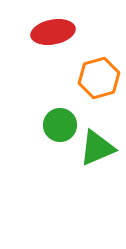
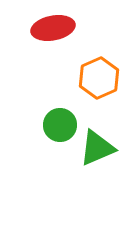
red ellipse: moved 4 px up
orange hexagon: rotated 9 degrees counterclockwise
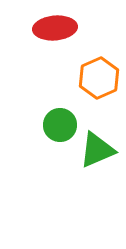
red ellipse: moved 2 px right; rotated 6 degrees clockwise
green triangle: moved 2 px down
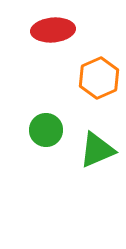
red ellipse: moved 2 px left, 2 px down
green circle: moved 14 px left, 5 px down
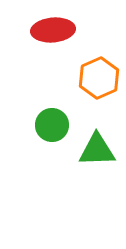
green circle: moved 6 px right, 5 px up
green triangle: rotated 21 degrees clockwise
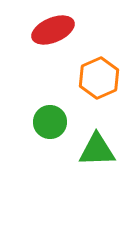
red ellipse: rotated 18 degrees counterclockwise
green circle: moved 2 px left, 3 px up
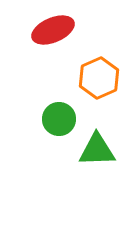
green circle: moved 9 px right, 3 px up
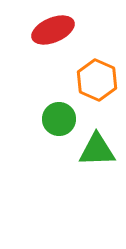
orange hexagon: moved 2 px left, 2 px down; rotated 12 degrees counterclockwise
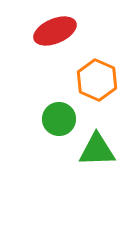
red ellipse: moved 2 px right, 1 px down
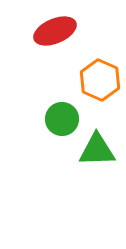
orange hexagon: moved 3 px right
green circle: moved 3 px right
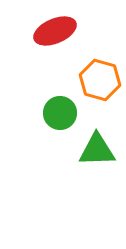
orange hexagon: rotated 9 degrees counterclockwise
green circle: moved 2 px left, 6 px up
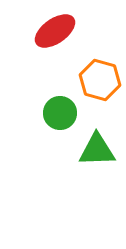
red ellipse: rotated 12 degrees counterclockwise
